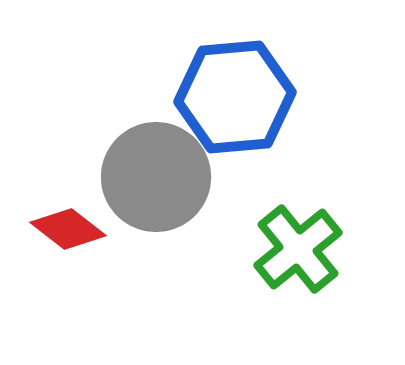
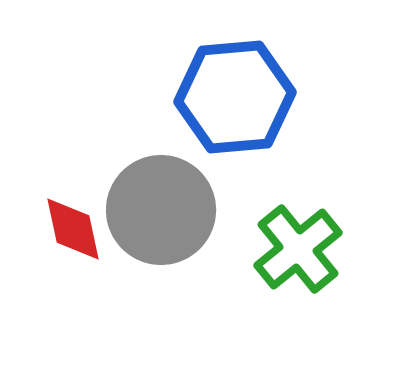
gray circle: moved 5 px right, 33 px down
red diamond: moved 5 px right; rotated 40 degrees clockwise
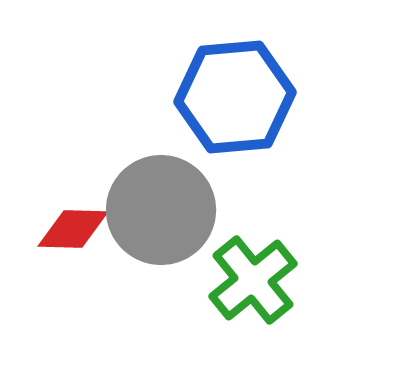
red diamond: rotated 76 degrees counterclockwise
green cross: moved 45 px left, 31 px down
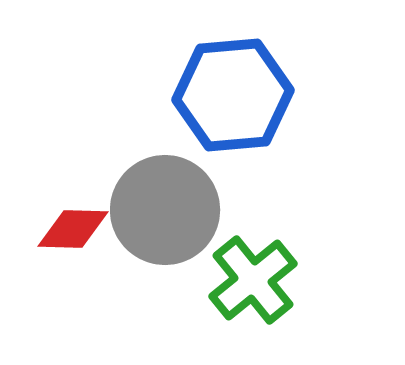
blue hexagon: moved 2 px left, 2 px up
gray circle: moved 4 px right
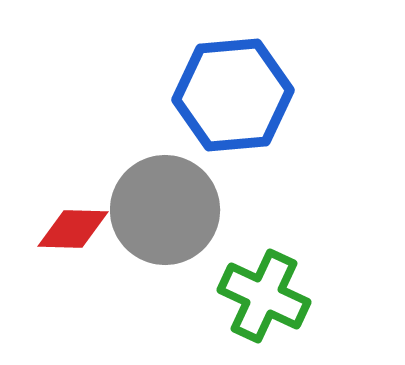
green cross: moved 11 px right, 16 px down; rotated 26 degrees counterclockwise
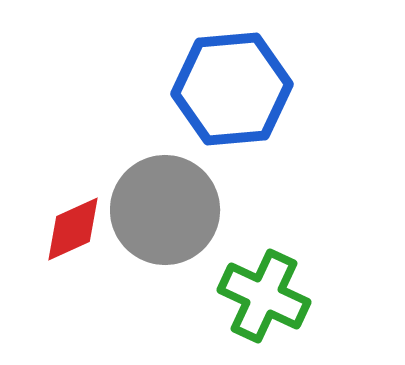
blue hexagon: moved 1 px left, 6 px up
red diamond: rotated 26 degrees counterclockwise
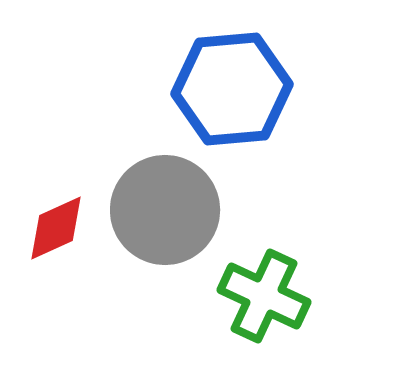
red diamond: moved 17 px left, 1 px up
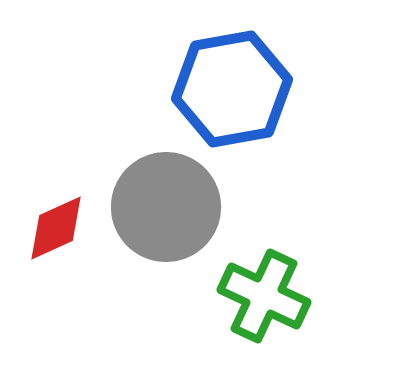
blue hexagon: rotated 5 degrees counterclockwise
gray circle: moved 1 px right, 3 px up
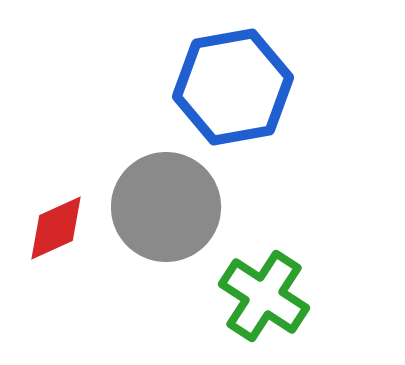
blue hexagon: moved 1 px right, 2 px up
green cross: rotated 8 degrees clockwise
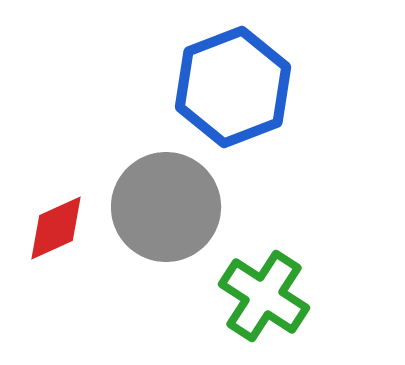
blue hexagon: rotated 11 degrees counterclockwise
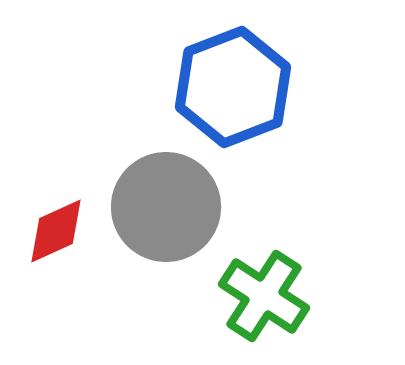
red diamond: moved 3 px down
